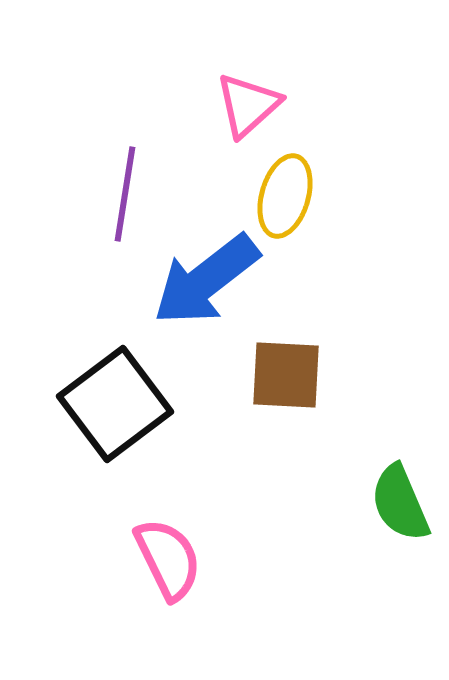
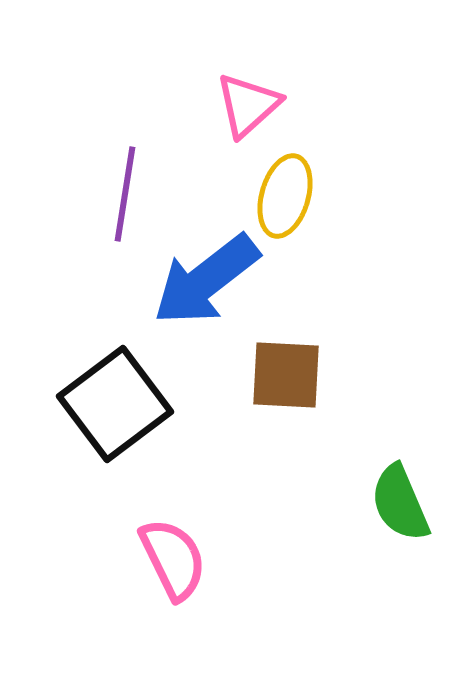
pink semicircle: moved 5 px right
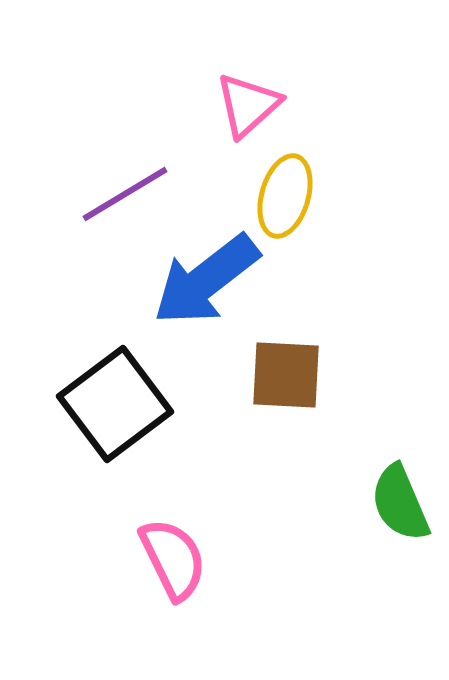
purple line: rotated 50 degrees clockwise
